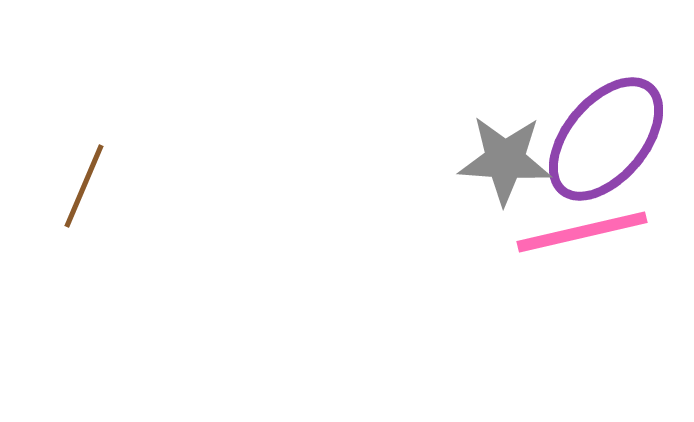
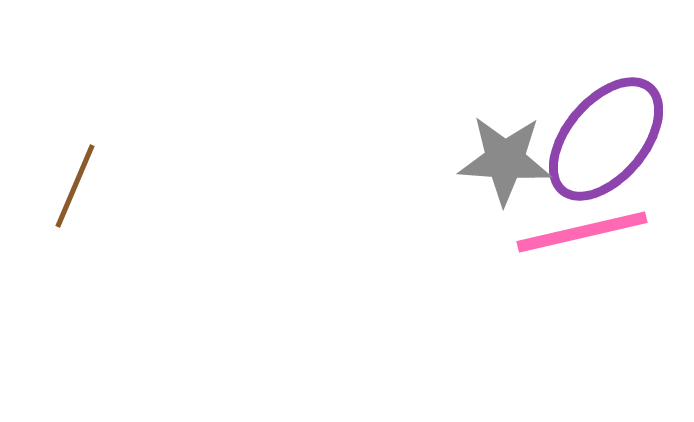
brown line: moved 9 px left
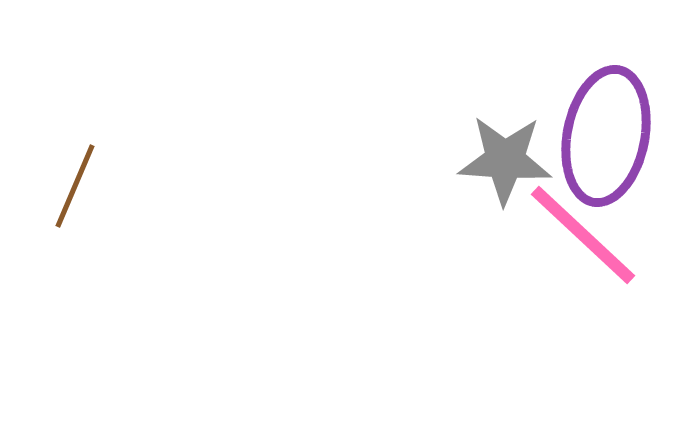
purple ellipse: moved 3 px up; rotated 29 degrees counterclockwise
pink line: moved 1 px right, 3 px down; rotated 56 degrees clockwise
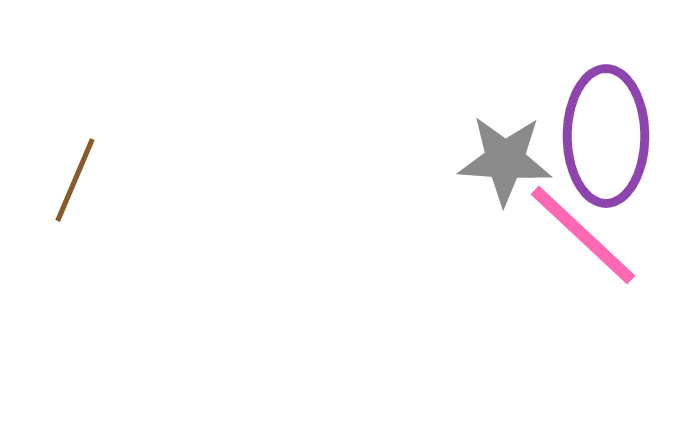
purple ellipse: rotated 11 degrees counterclockwise
brown line: moved 6 px up
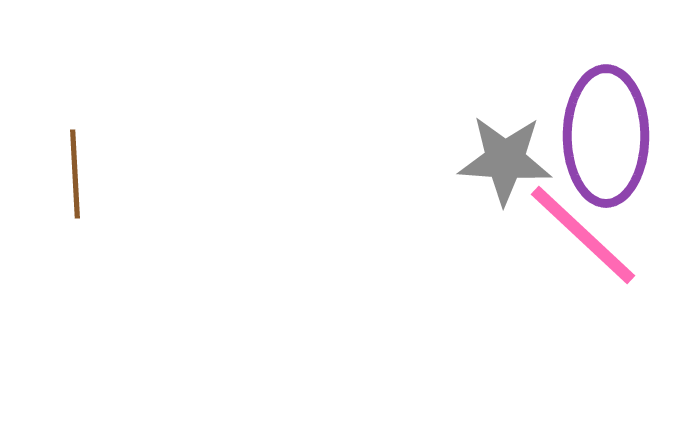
brown line: moved 6 px up; rotated 26 degrees counterclockwise
